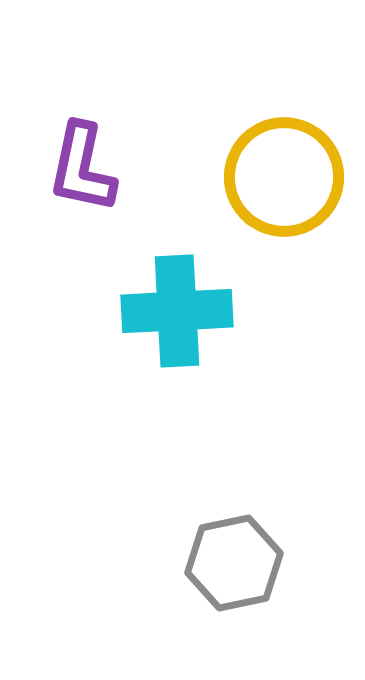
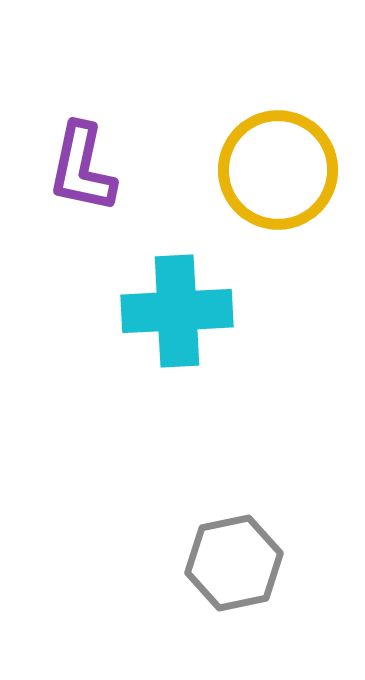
yellow circle: moved 6 px left, 7 px up
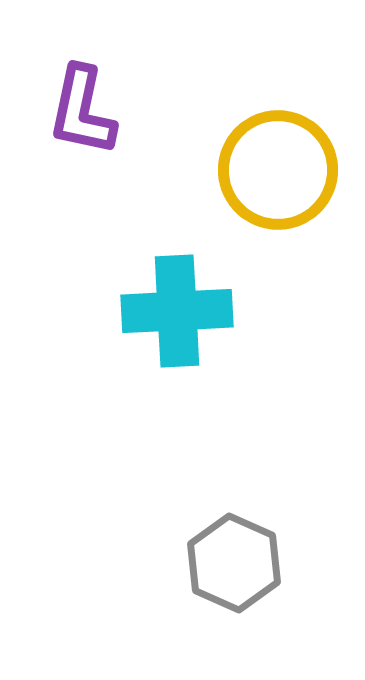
purple L-shape: moved 57 px up
gray hexagon: rotated 24 degrees counterclockwise
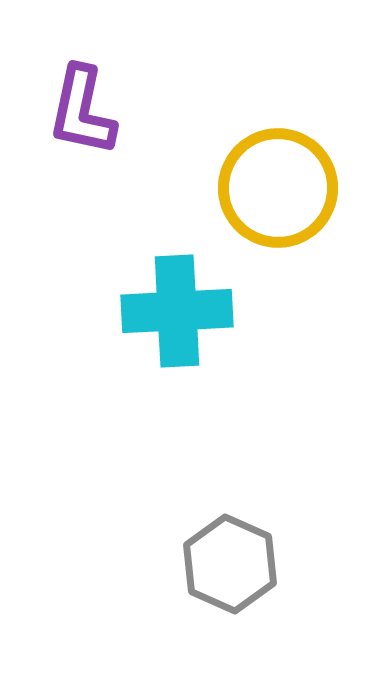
yellow circle: moved 18 px down
gray hexagon: moved 4 px left, 1 px down
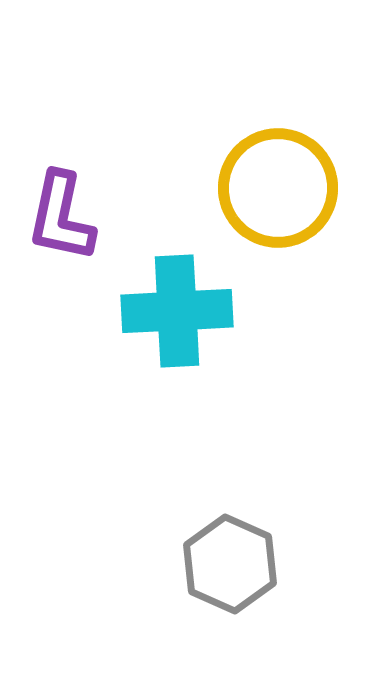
purple L-shape: moved 21 px left, 106 px down
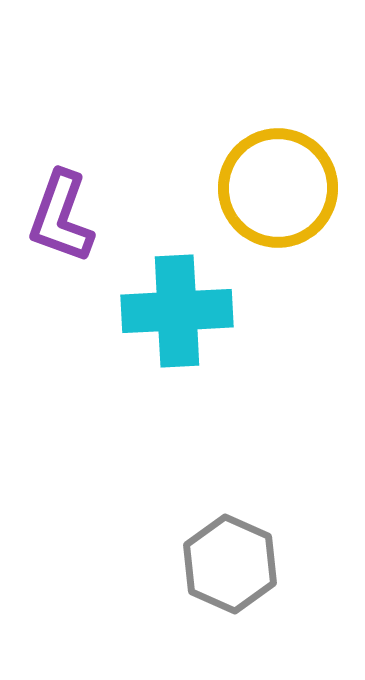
purple L-shape: rotated 8 degrees clockwise
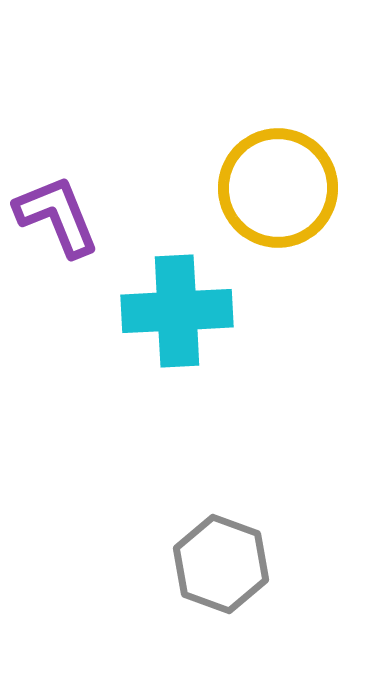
purple L-shape: moved 4 px left, 1 px up; rotated 138 degrees clockwise
gray hexagon: moved 9 px left; rotated 4 degrees counterclockwise
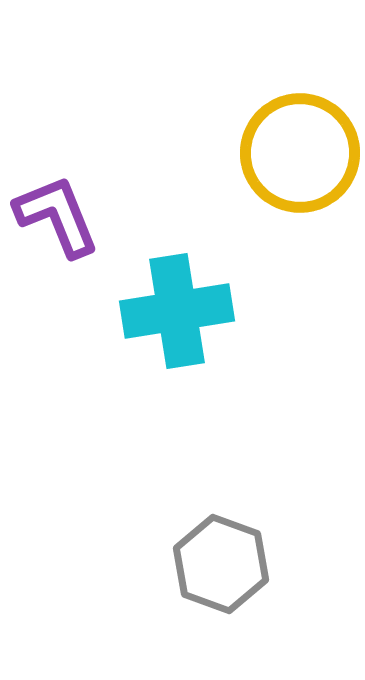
yellow circle: moved 22 px right, 35 px up
cyan cross: rotated 6 degrees counterclockwise
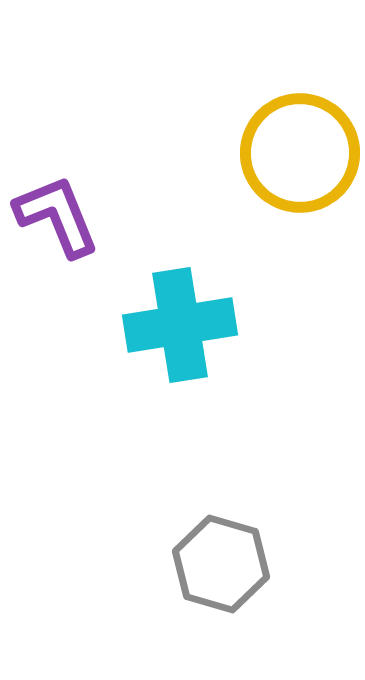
cyan cross: moved 3 px right, 14 px down
gray hexagon: rotated 4 degrees counterclockwise
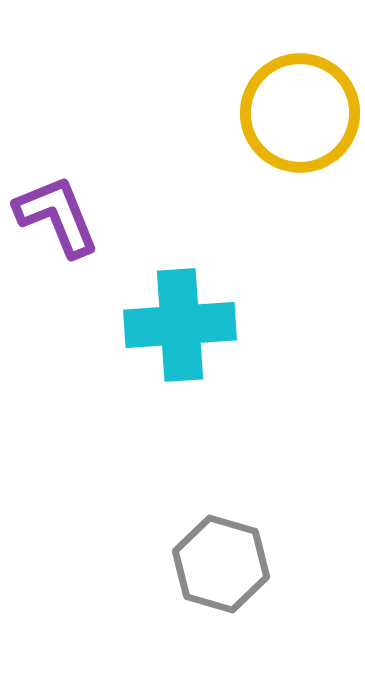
yellow circle: moved 40 px up
cyan cross: rotated 5 degrees clockwise
